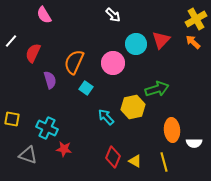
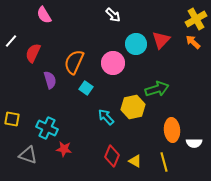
red diamond: moved 1 px left, 1 px up
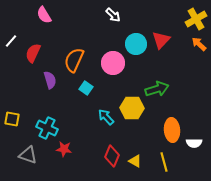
orange arrow: moved 6 px right, 2 px down
orange semicircle: moved 2 px up
yellow hexagon: moved 1 px left, 1 px down; rotated 15 degrees clockwise
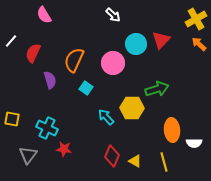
gray triangle: rotated 48 degrees clockwise
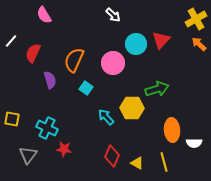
yellow triangle: moved 2 px right, 2 px down
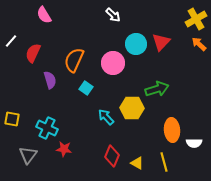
red triangle: moved 2 px down
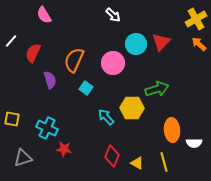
gray triangle: moved 5 px left, 3 px down; rotated 36 degrees clockwise
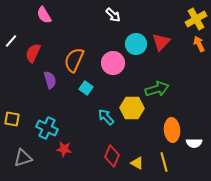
orange arrow: rotated 21 degrees clockwise
